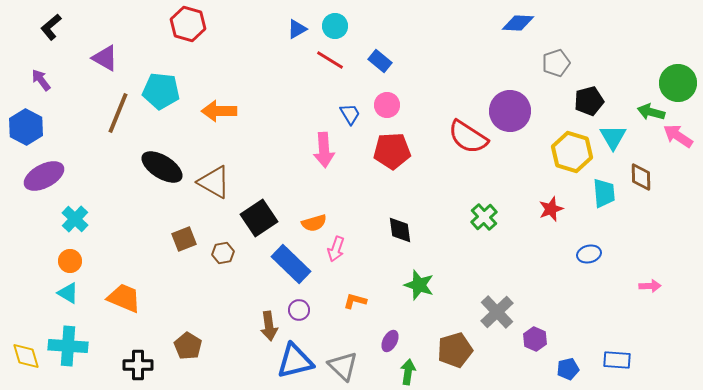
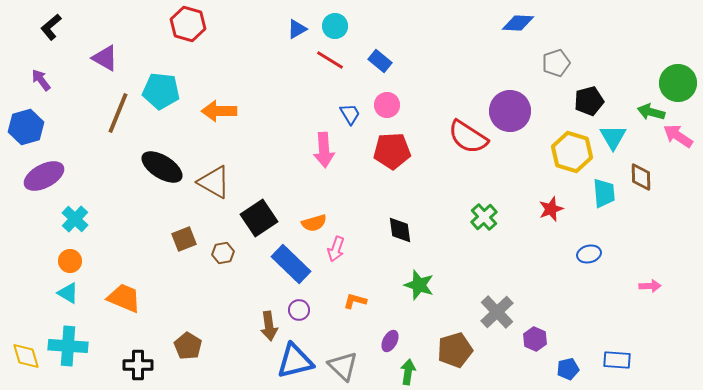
blue hexagon at (26, 127): rotated 16 degrees clockwise
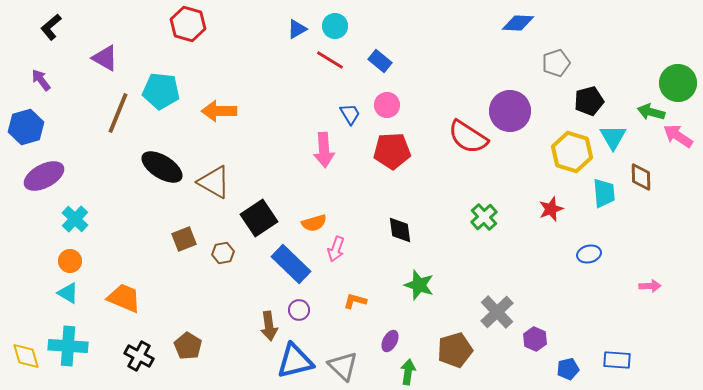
black cross at (138, 365): moved 1 px right, 9 px up; rotated 28 degrees clockwise
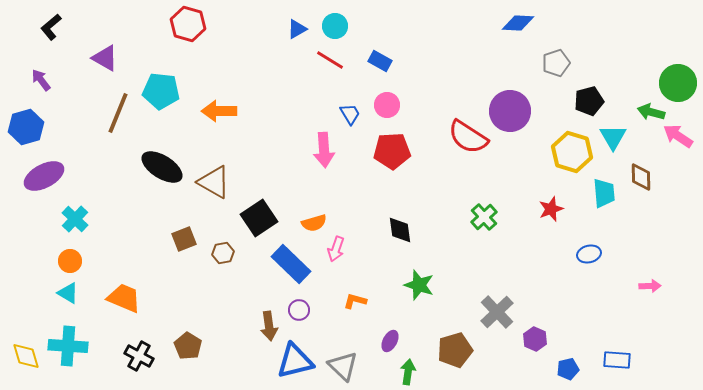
blue rectangle at (380, 61): rotated 10 degrees counterclockwise
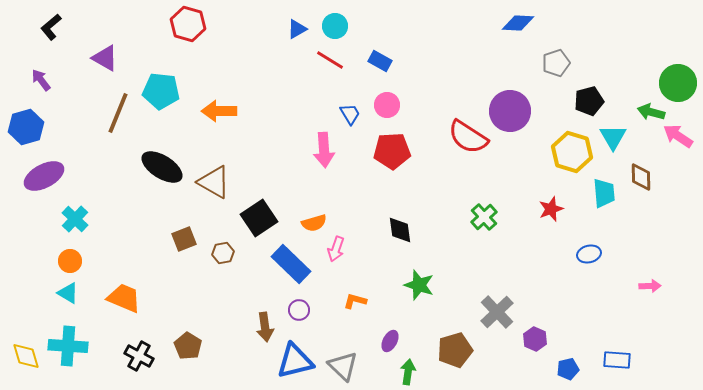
brown arrow at (269, 326): moved 4 px left, 1 px down
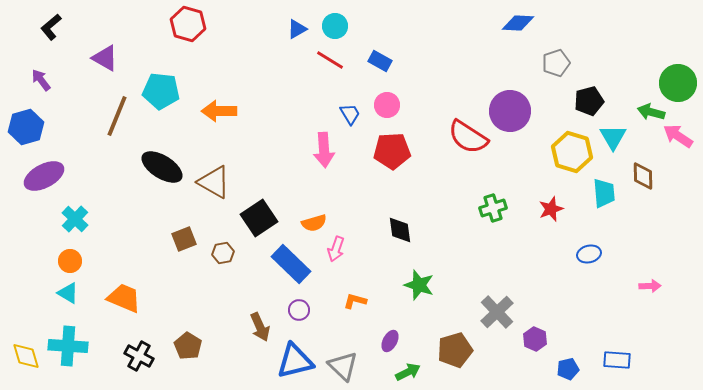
brown line at (118, 113): moved 1 px left, 3 px down
brown diamond at (641, 177): moved 2 px right, 1 px up
green cross at (484, 217): moved 9 px right, 9 px up; rotated 24 degrees clockwise
brown arrow at (265, 327): moved 5 px left; rotated 16 degrees counterclockwise
green arrow at (408, 372): rotated 55 degrees clockwise
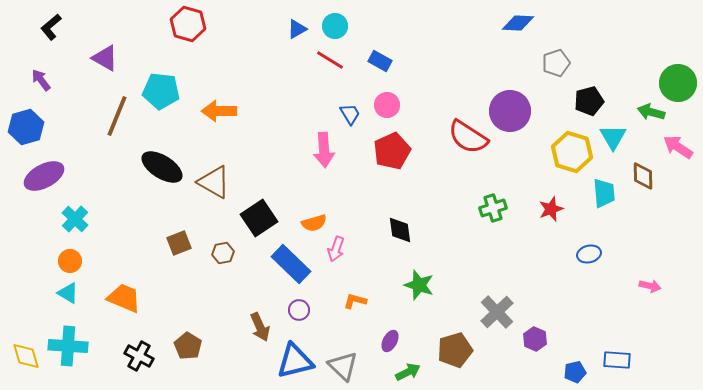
pink arrow at (678, 136): moved 11 px down
red pentagon at (392, 151): rotated 21 degrees counterclockwise
brown square at (184, 239): moved 5 px left, 4 px down
pink arrow at (650, 286): rotated 15 degrees clockwise
blue pentagon at (568, 369): moved 7 px right, 3 px down
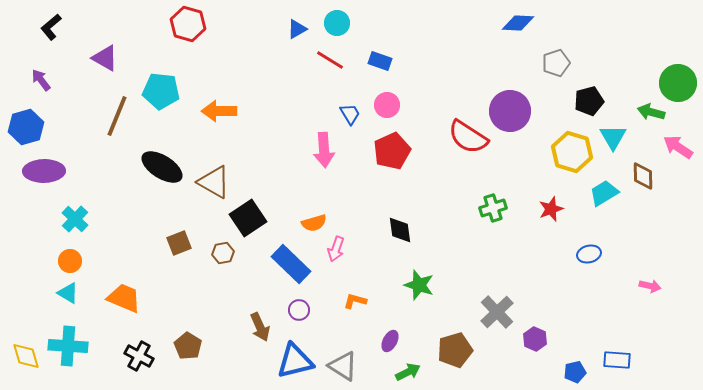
cyan circle at (335, 26): moved 2 px right, 3 px up
blue rectangle at (380, 61): rotated 10 degrees counterclockwise
purple ellipse at (44, 176): moved 5 px up; rotated 27 degrees clockwise
cyan trapezoid at (604, 193): rotated 116 degrees counterclockwise
black square at (259, 218): moved 11 px left
gray triangle at (343, 366): rotated 12 degrees counterclockwise
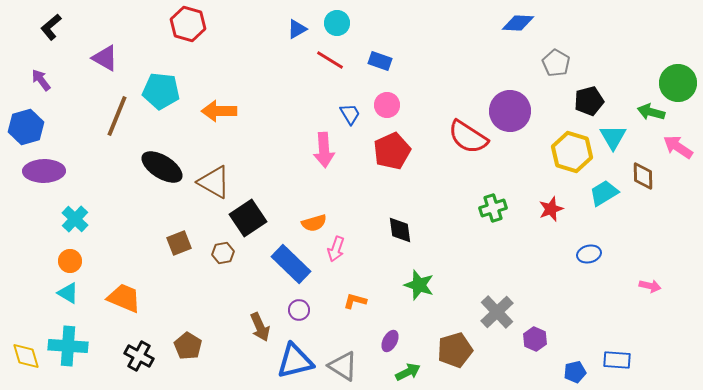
gray pentagon at (556, 63): rotated 24 degrees counterclockwise
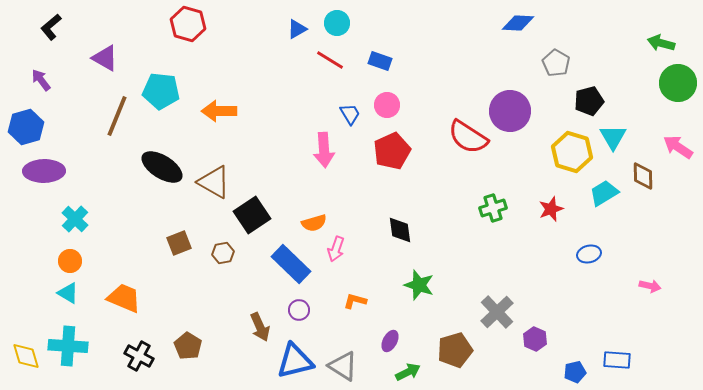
green arrow at (651, 112): moved 10 px right, 69 px up
black square at (248, 218): moved 4 px right, 3 px up
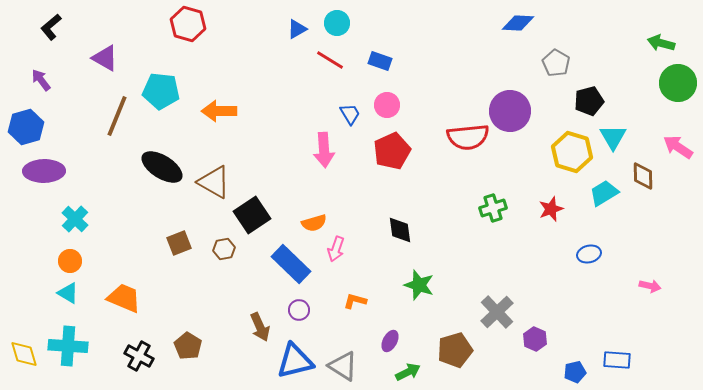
red semicircle at (468, 137): rotated 39 degrees counterclockwise
brown hexagon at (223, 253): moved 1 px right, 4 px up
yellow diamond at (26, 356): moved 2 px left, 2 px up
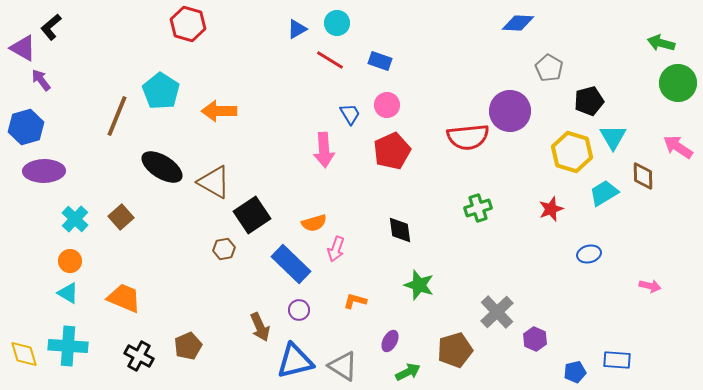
purple triangle at (105, 58): moved 82 px left, 10 px up
gray pentagon at (556, 63): moved 7 px left, 5 px down
cyan pentagon at (161, 91): rotated 27 degrees clockwise
green cross at (493, 208): moved 15 px left
brown square at (179, 243): moved 58 px left, 26 px up; rotated 20 degrees counterclockwise
brown pentagon at (188, 346): rotated 16 degrees clockwise
